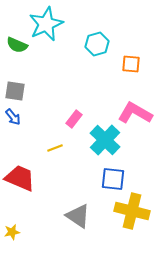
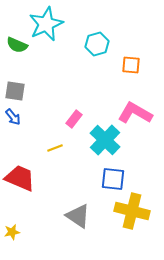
orange square: moved 1 px down
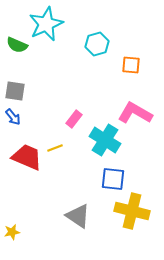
cyan cross: rotated 12 degrees counterclockwise
red trapezoid: moved 7 px right, 21 px up
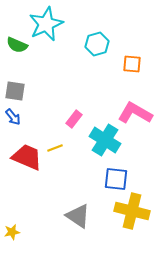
orange square: moved 1 px right, 1 px up
blue square: moved 3 px right
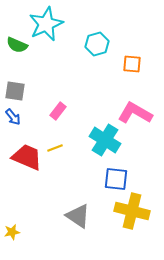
pink rectangle: moved 16 px left, 8 px up
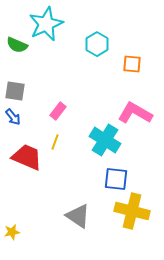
cyan hexagon: rotated 15 degrees counterclockwise
yellow line: moved 6 px up; rotated 49 degrees counterclockwise
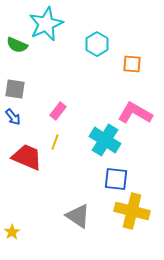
gray square: moved 2 px up
yellow star: rotated 21 degrees counterclockwise
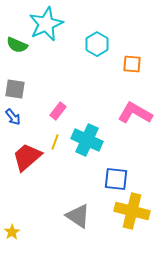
cyan cross: moved 18 px left; rotated 8 degrees counterclockwise
red trapezoid: rotated 64 degrees counterclockwise
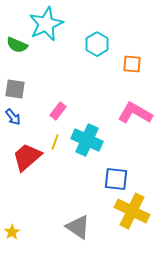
yellow cross: rotated 12 degrees clockwise
gray triangle: moved 11 px down
